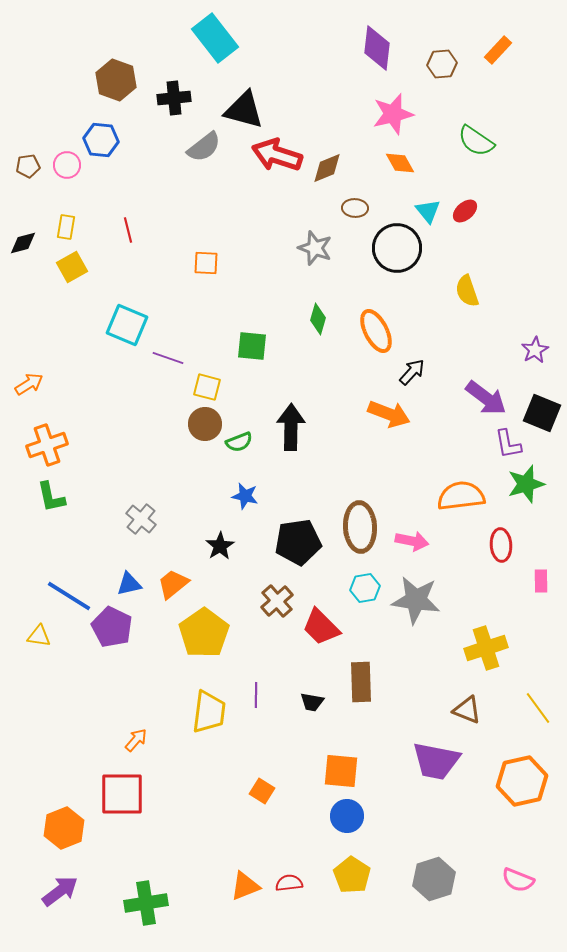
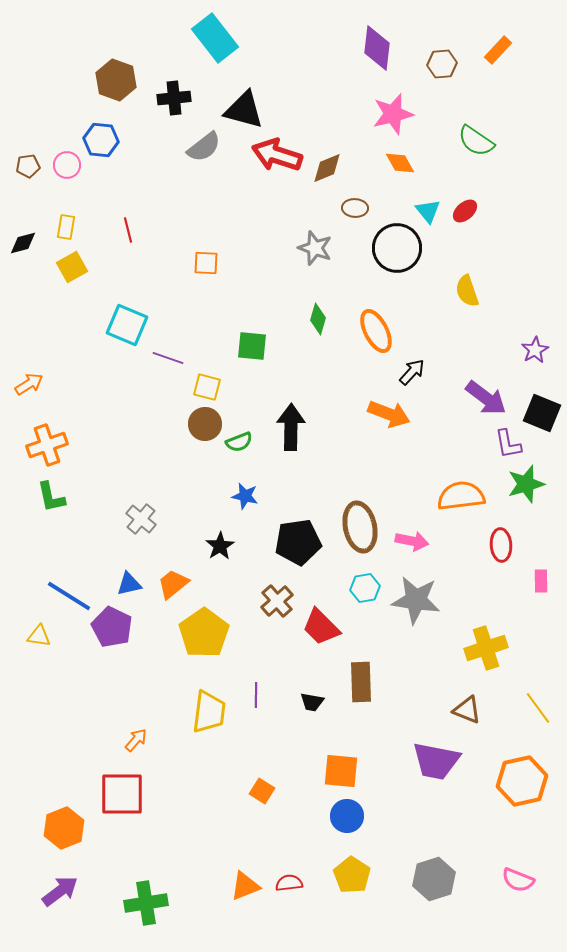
brown ellipse at (360, 527): rotated 9 degrees counterclockwise
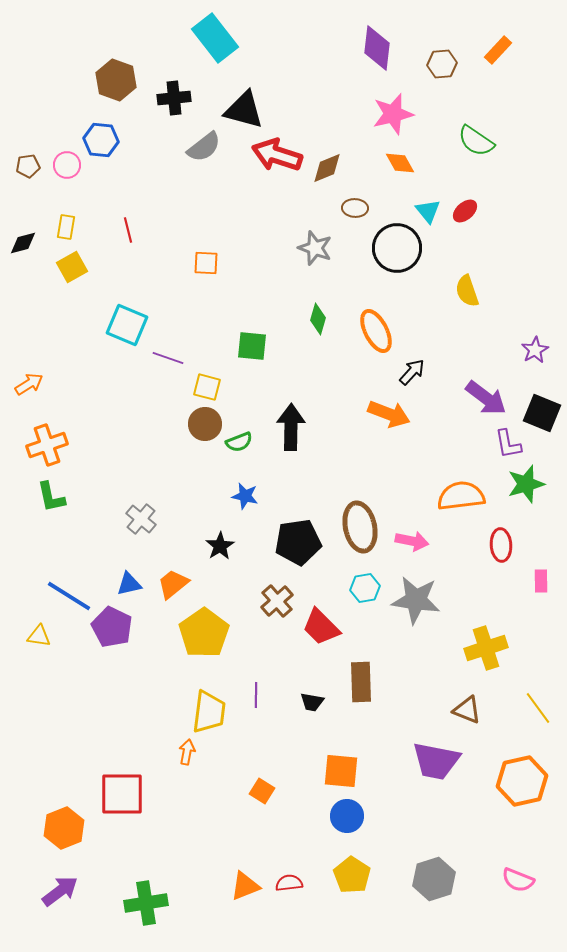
orange arrow at (136, 740): moved 51 px right, 12 px down; rotated 30 degrees counterclockwise
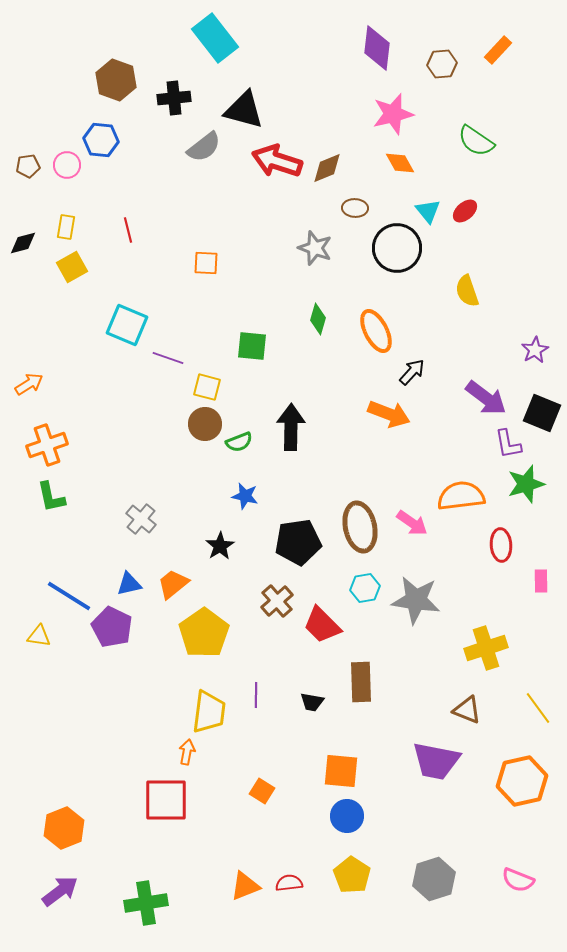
red arrow at (277, 155): moved 6 px down
pink arrow at (412, 541): moved 18 px up; rotated 24 degrees clockwise
red trapezoid at (321, 627): moved 1 px right, 2 px up
red square at (122, 794): moved 44 px right, 6 px down
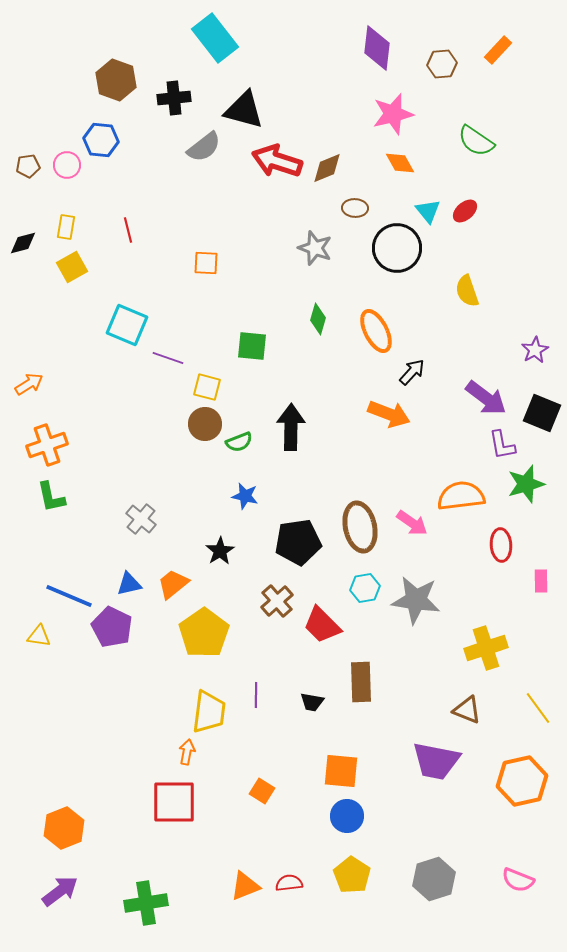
purple L-shape at (508, 444): moved 6 px left, 1 px down
black star at (220, 546): moved 5 px down
blue line at (69, 596): rotated 9 degrees counterclockwise
red square at (166, 800): moved 8 px right, 2 px down
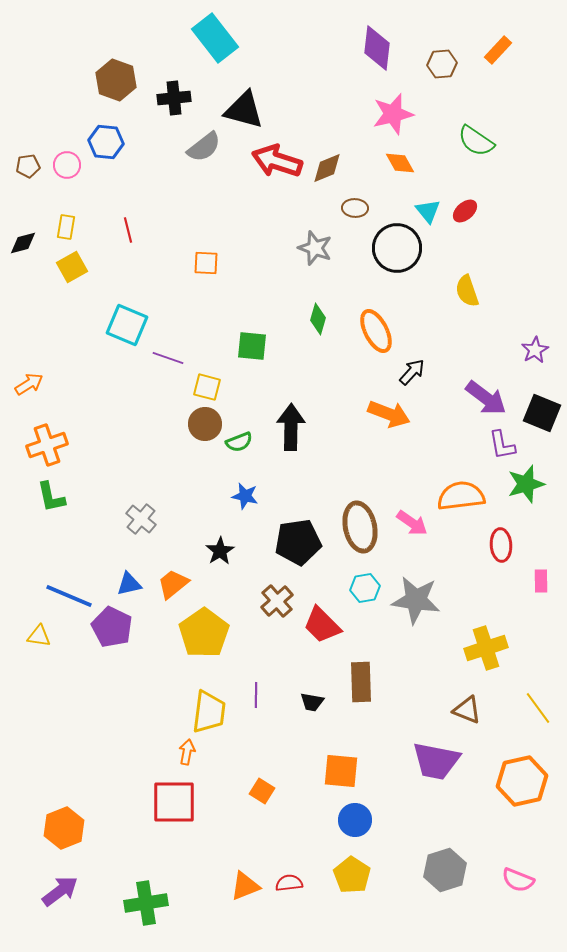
blue hexagon at (101, 140): moved 5 px right, 2 px down
blue circle at (347, 816): moved 8 px right, 4 px down
gray hexagon at (434, 879): moved 11 px right, 9 px up
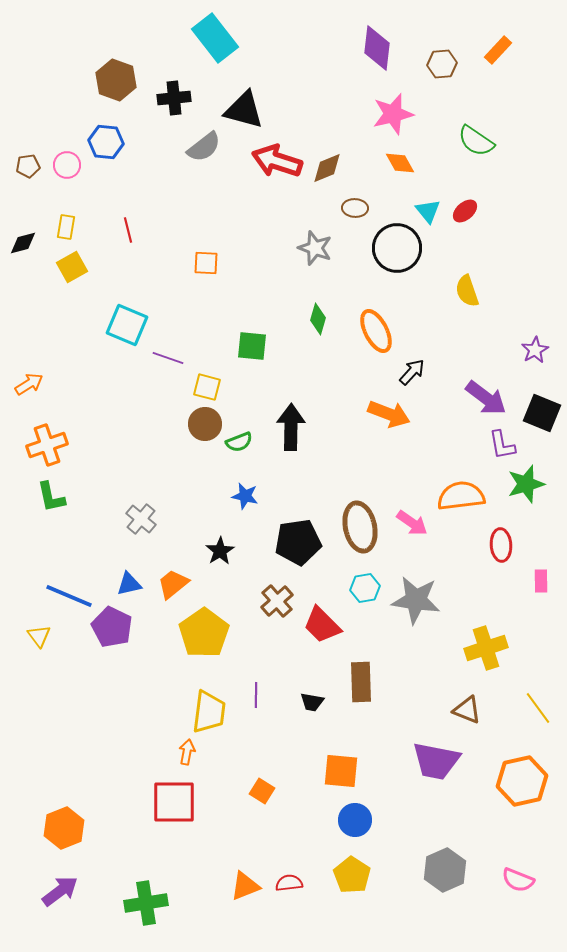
yellow triangle at (39, 636): rotated 45 degrees clockwise
gray hexagon at (445, 870): rotated 6 degrees counterclockwise
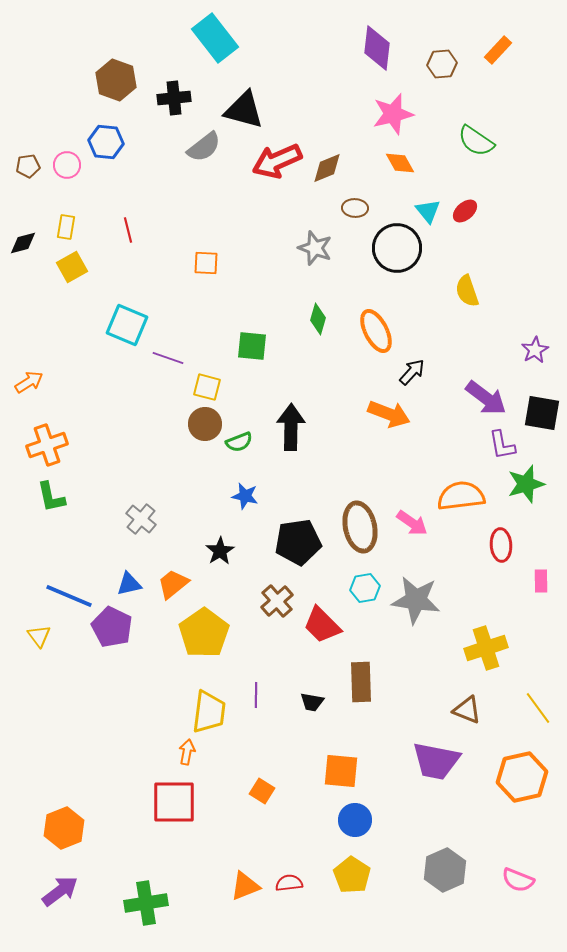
red arrow at (277, 161): rotated 42 degrees counterclockwise
orange arrow at (29, 384): moved 2 px up
black square at (542, 413): rotated 12 degrees counterclockwise
orange hexagon at (522, 781): moved 4 px up
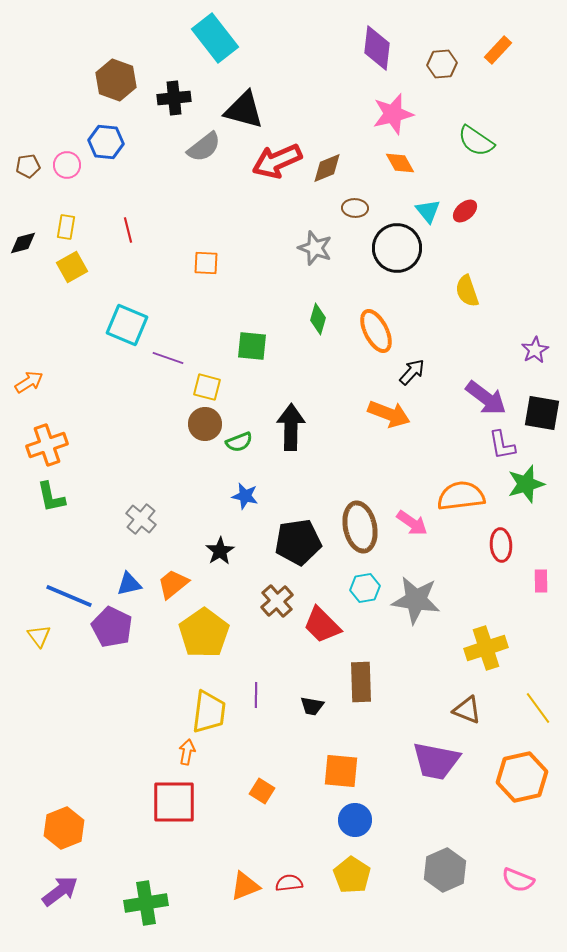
black trapezoid at (312, 702): moved 4 px down
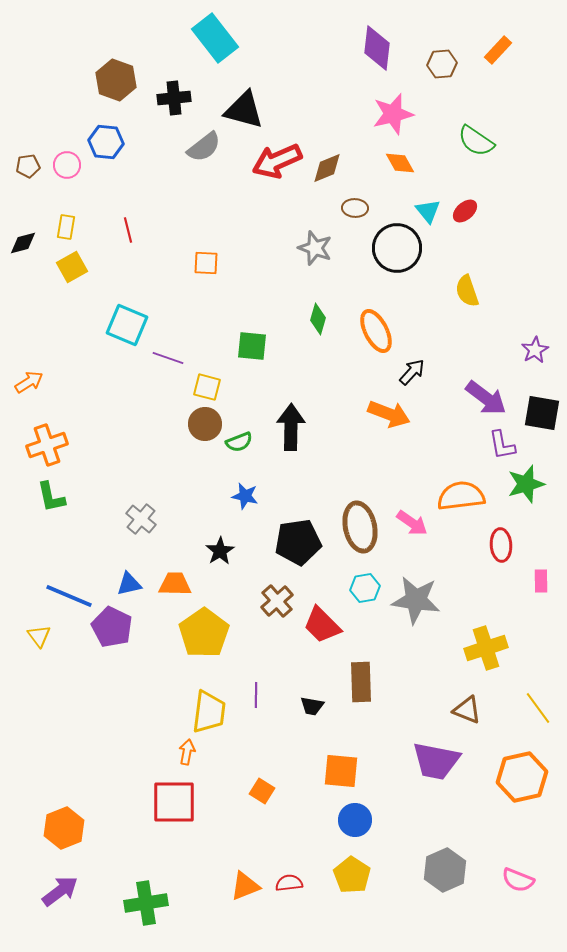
orange trapezoid at (173, 584): moved 2 px right; rotated 40 degrees clockwise
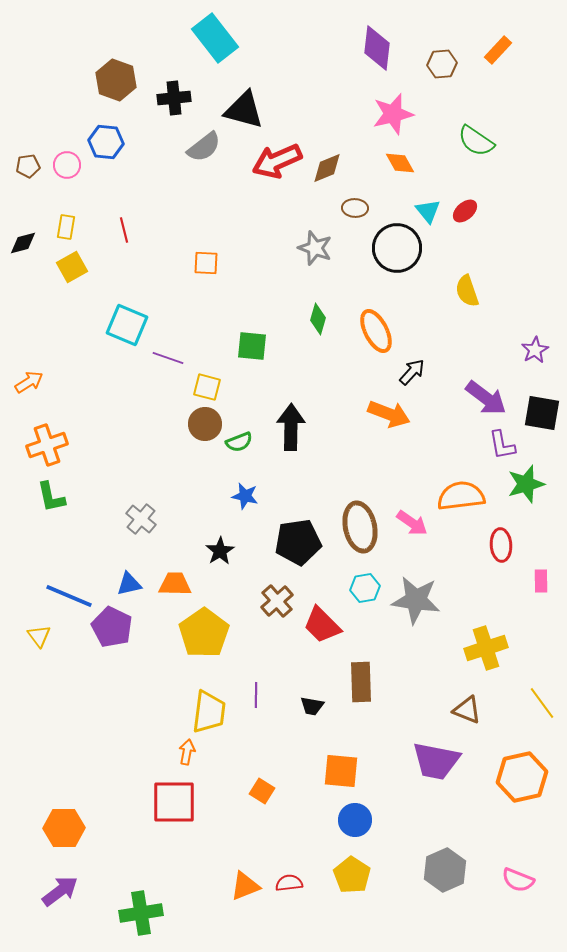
red line at (128, 230): moved 4 px left
yellow line at (538, 708): moved 4 px right, 5 px up
orange hexagon at (64, 828): rotated 21 degrees clockwise
green cross at (146, 903): moved 5 px left, 10 px down
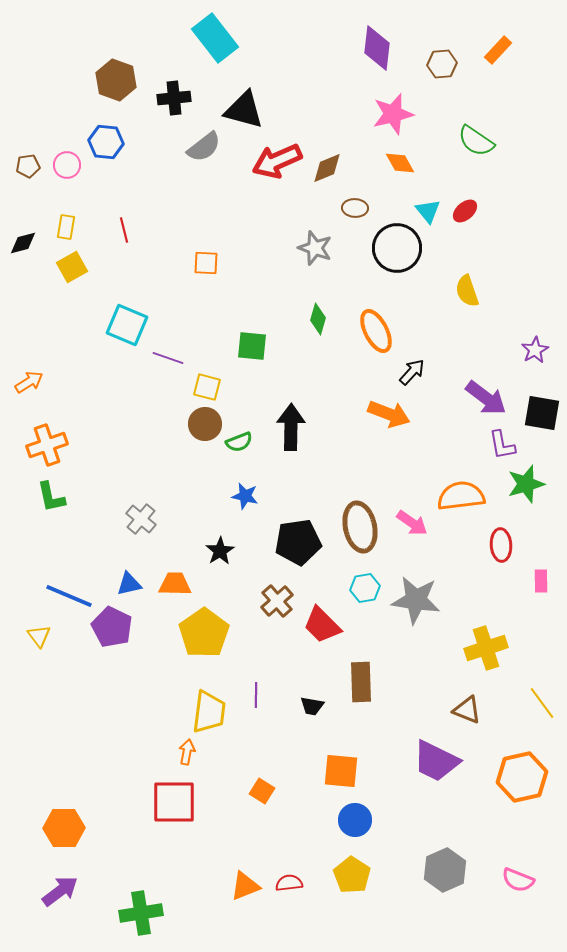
purple trapezoid at (436, 761): rotated 15 degrees clockwise
